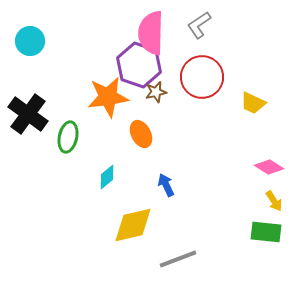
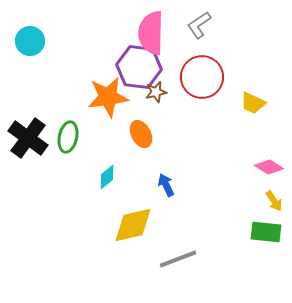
purple hexagon: moved 2 px down; rotated 12 degrees counterclockwise
black cross: moved 24 px down
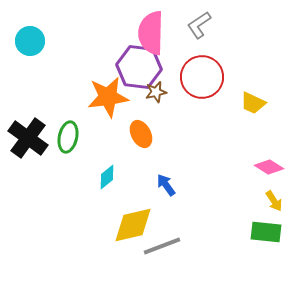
blue arrow: rotated 10 degrees counterclockwise
gray line: moved 16 px left, 13 px up
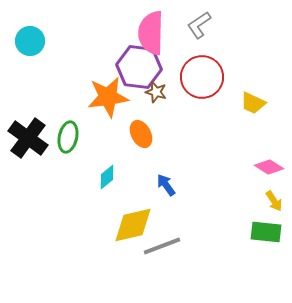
brown star: rotated 30 degrees clockwise
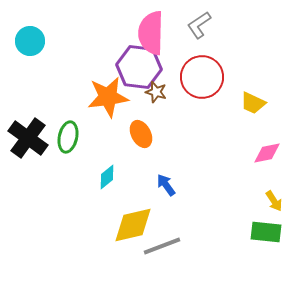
pink diamond: moved 2 px left, 14 px up; rotated 44 degrees counterclockwise
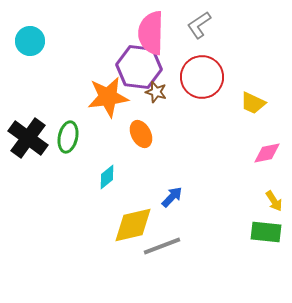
blue arrow: moved 6 px right, 12 px down; rotated 80 degrees clockwise
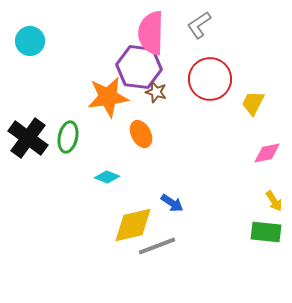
red circle: moved 8 px right, 2 px down
yellow trapezoid: rotated 92 degrees clockwise
cyan diamond: rotated 60 degrees clockwise
blue arrow: moved 6 px down; rotated 80 degrees clockwise
gray line: moved 5 px left
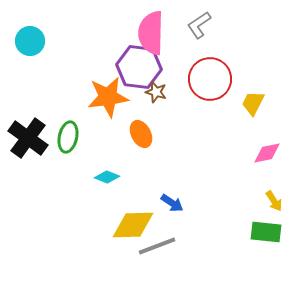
yellow diamond: rotated 12 degrees clockwise
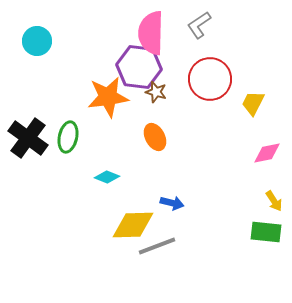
cyan circle: moved 7 px right
orange ellipse: moved 14 px right, 3 px down
blue arrow: rotated 20 degrees counterclockwise
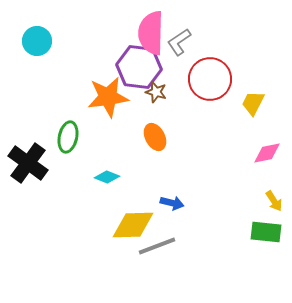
gray L-shape: moved 20 px left, 17 px down
black cross: moved 25 px down
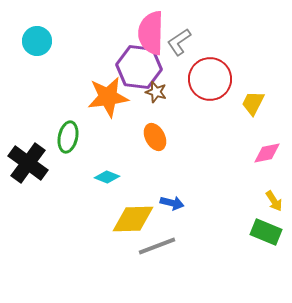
yellow diamond: moved 6 px up
green rectangle: rotated 16 degrees clockwise
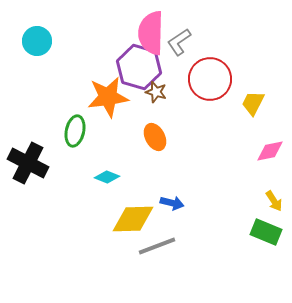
purple hexagon: rotated 9 degrees clockwise
green ellipse: moved 7 px right, 6 px up
pink diamond: moved 3 px right, 2 px up
black cross: rotated 9 degrees counterclockwise
